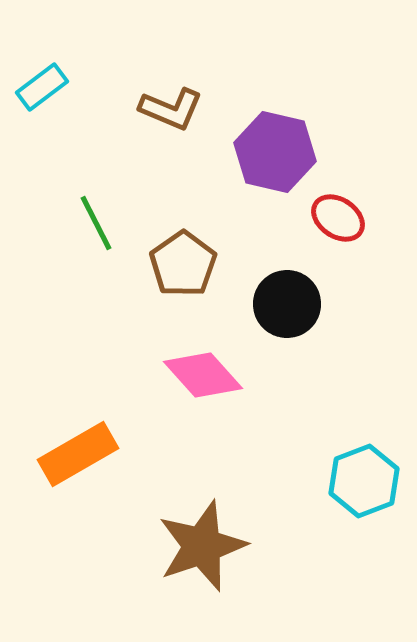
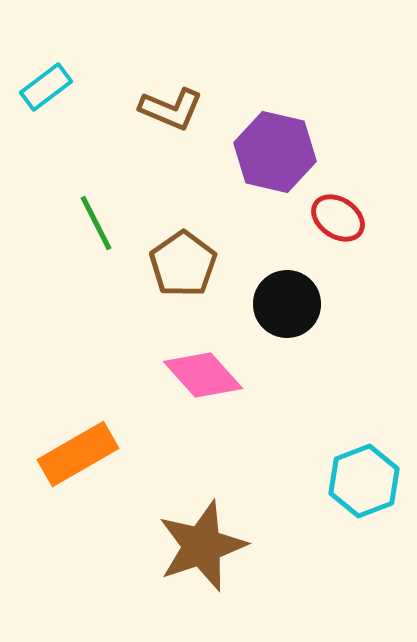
cyan rectangle: moved 4 px right
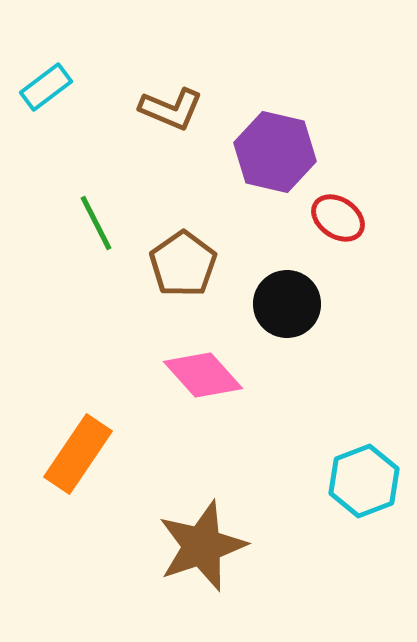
orange rectangle: rotated 26 degrees counterclockwise
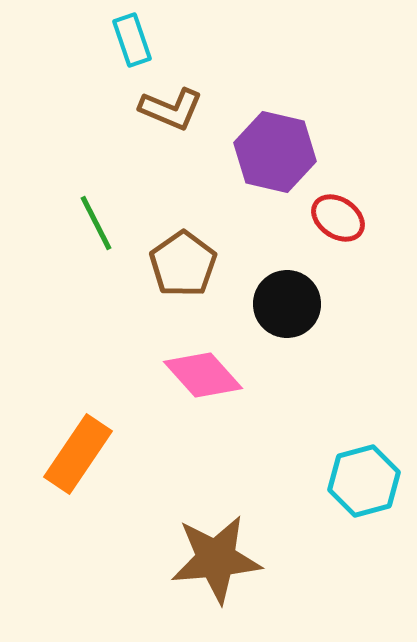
cyan rectangle: moved 86 px right, 47 px up; rotated 72 degrees counterclockwise
cyan hexagon: rotated 6 degrees clockwise
brown star: moved 14 px right, 13 px down; rotated 14 degrees clockwise
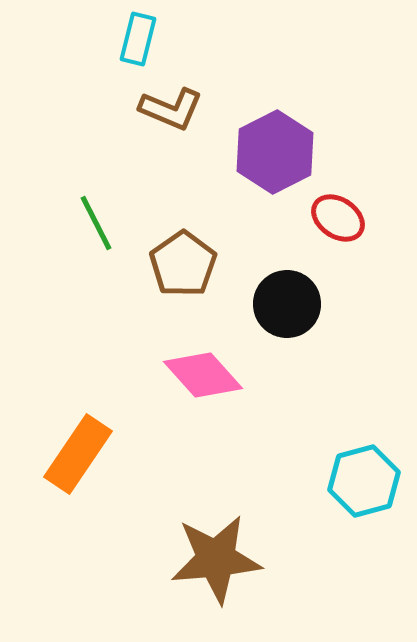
cyan rectangle: moved 6 px right, 1 px up; rotated 33 degrees clockwise
purple hexagon: rotated 20 degrees clockwise
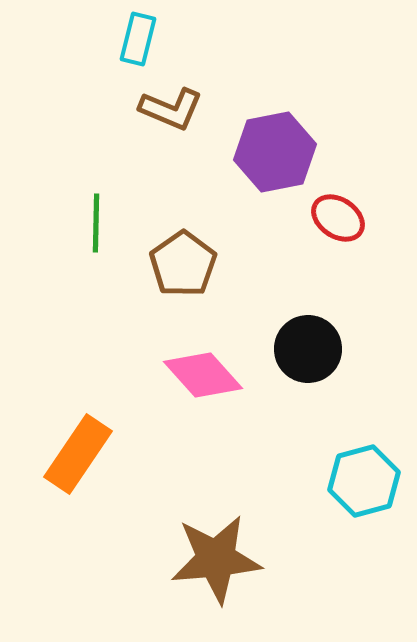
purple hexagon: rotated 16 degrees clockwise
green line: rotated 28 degrees clockwise
black circle: moved 21 px right, 45 px down
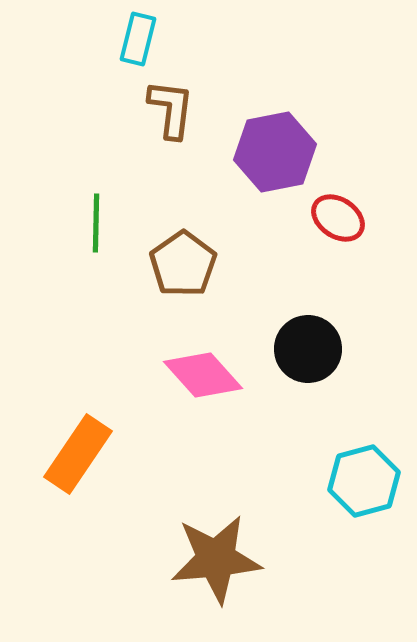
brown L-shape: rotated 106 degrees counterclockwise
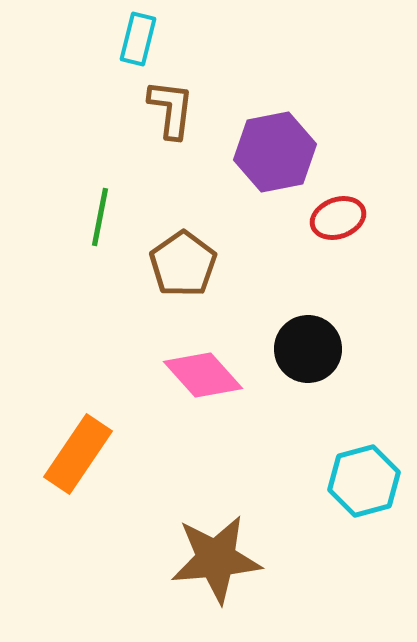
red ellipse: rotated 54 degrees counterclockwise
green line: moved 4 px right, 6 px up; rotated 10 degrees clockwise
